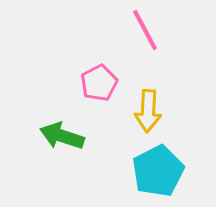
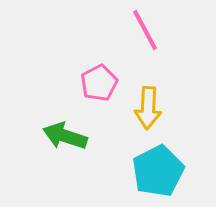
yellow arrow: moved 3 px up
green arrow: moved 3 px right
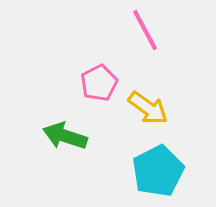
yellow arrow: rotated 57 degrees counterclockwise
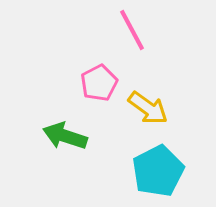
pink line: moved 13 px left
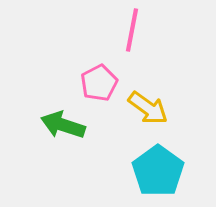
pink line: rotated 39 degrees clockwise
green arrow: moved 2 px left, 11 px up
cyan pentagon: rotated 9 degrees counterclockwise
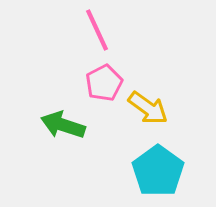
pink line: moved 35 px left; rotated 36 degrees counterclockwise
pink pentagon: moved 5 px right
